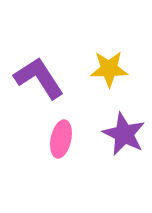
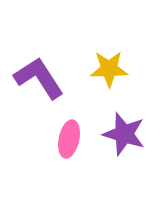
purple star: rotated 9 degrees counterclockwise
pink ellipse: moved 8 px right
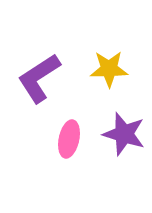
purple L-shape: rotated 90 degrees counterclockwise
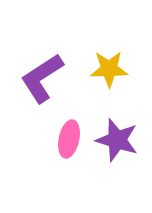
purple L-shape: moved 3 px right
purple star: moved 7 px left, 6 px down
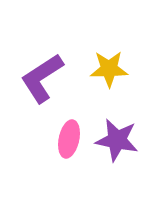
purple star: rotated 6 degrees counterclockwise
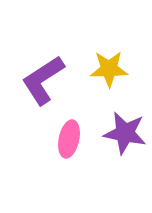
purple L-shape: moved 1 px right, 2 px down
purple star: moved 8 px right, 7 px up
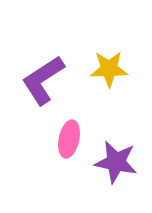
purple star: moved 9 px left, 29 px down
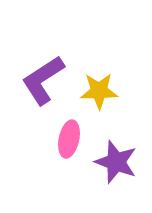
yellow star: moved 10 px left, 22 px down
purple star: rotated 9 degrees clockwise
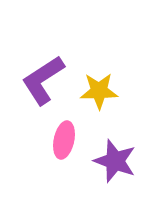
pink ellipse: moved 5 px left, 1 px down
purple star: moved 1 px left, 1 px up
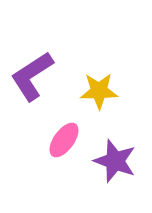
purple L-shape: moved 11 px left, 4 px up
pink ellipse: rotated 24 degrees clockwise
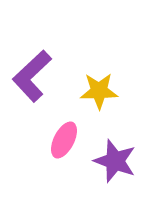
purple L-shape: rotated 10 degrees counterclockwise
pink ellipse: rotated 9 degrees counterclockwise
